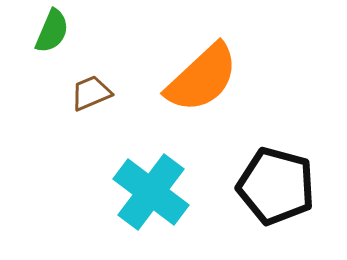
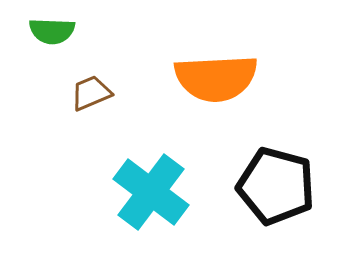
green semicircle: rotated 69 degrees clockwise
orange semicircle: moved 14 px right; rotated 40 degrees clockwise
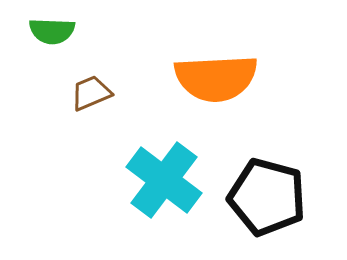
black pentagon: moved 9 px left, 11 px down
cyan cross: moved 13 px right, 12 px up
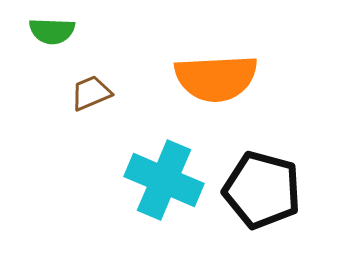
cyan cross: rotated 14 degrees counterclockwise
black pentagon: moved 5 px left, 7 px up
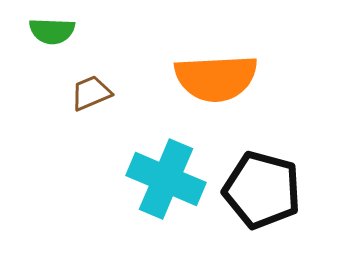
cyan cross: moved 2 px right, 1 px up
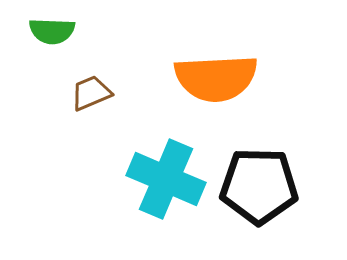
black pentagon: moved 3 px left, 4 px up; rotated 14 degrees counterclockwise
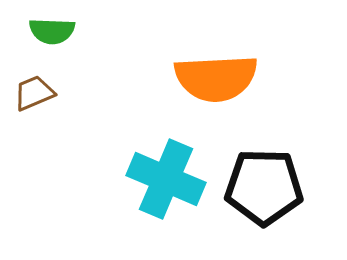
brown trapezoid: moved 57 px left
black pentagon: moved 5 px right, 1 px down
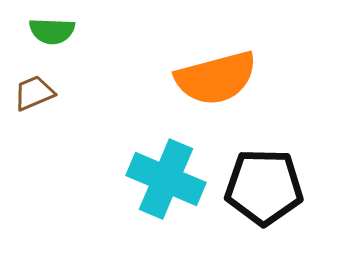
orange semicircle: rotated 12 degrees counterclockwise
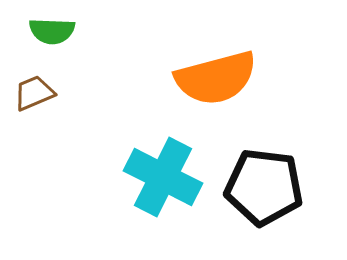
cyan cross: moved 3 px left, 2 px up; rotated 4 degrees clockwise
black pentagon: rotated 6 degrees clockwise
